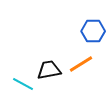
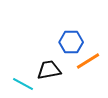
blue hexagon: moved 22 px left, 11 px down
orange line: moved 7 px right, 3 px up
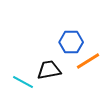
cyan line: moved 2 px up
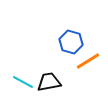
blue hexagon: rotated 15 degrees clockwise
black trapezoid: moved 12 px down
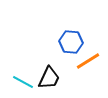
blue hexagon: rotated 10 degrees counterclockwise
black trapezoid: moved 4 px up; rotated 125 degrees clockwise
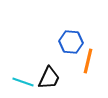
orange line: rotated 45 degrees counterclockwise
cyan line: rotated 10 degrees counterclockwise
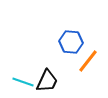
orange line: rotated 25 degrees clockwise
black trapezoid: moved 2 px left, 3 px down
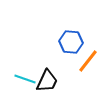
cyan line: moved 2 px right, 3 px up
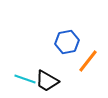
blue hexagon: moved 4 px left; rotated 15 degrees counterclockwise
black trapezoid: rotated 95 degrees clockwise
